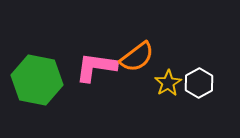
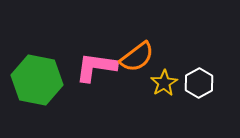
yellow star: moved 4 px left
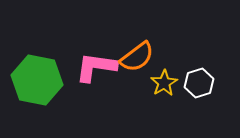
white hexagon: rotated 12 degrees clockwise
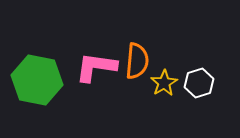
orange semicircle: moved 4 px down; rotated 48 degrees counterclockwise
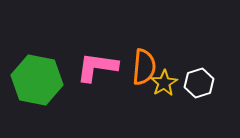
orange semicircle: moved 7 px right, 6 px down
pink L-shape: moved 1 px right
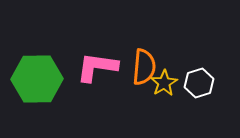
green hexagon: moved 1 px up; rotated 12 degrees counterclockwise
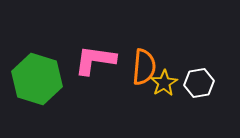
pink L-shape: moved 2 px left, 7 px up
green hexagon: rotated 18 degrees clockwise
white hexagon: rotated 8 degrees clockwise
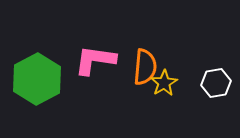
orange semicircle: moved 1 px right
green hexagon: rotated 15 degrees clockwise
white hexagon: moved 17 px right
